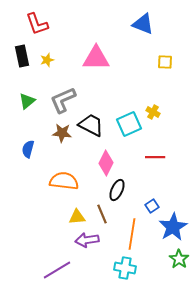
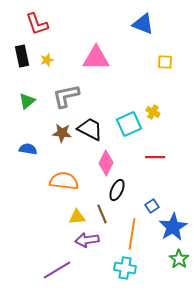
gray L-shape: moved 3 px right, 4 px up; rotated 12 degrees clockwise
black trapezoid: moved 1 px left, 4 px down
blue semicircle: rotated 84 degrees clockwise
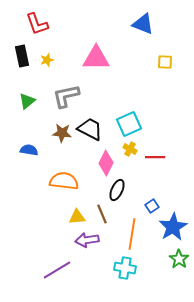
yellow cross: moved 23 px left, 37 px down
blue semicircle: moved 1 px right, 1 px down
